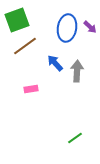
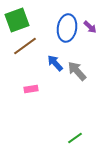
gray arrow: rotated 45 degrees counterclockwise
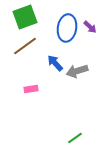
green square: moved 8 px right, 3 px up
gray arrow: rotated 65 degrees counterclockwise
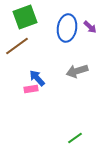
brown line: moved 8 px left
blue arrow: moved 18 px left, 15 px down
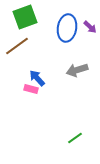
gray arrow: moved 1 px up
pink rectangle: rotated 24 degrees clockwise
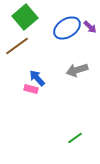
green square: rotated 20 degrees counterclockwise
blue ellipse: rotated 48 degrees clockwise
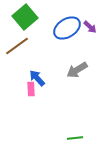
gray arrow: rotated 15 degrees counterclockwise
pink rectangle: rotated 72 degrees clockwise
green line: rotated 28 degrees clockwise
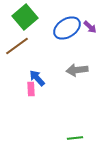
gray arrow: rotated 25 degrees clockwise
